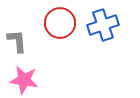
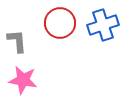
pink star: moved 1 px left
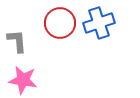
blue cross: moved 4 px left, 2 px up
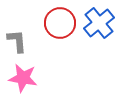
blue cross: rotated 20 degrees counterclockwise
pink star: moved 2 px up
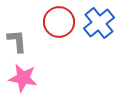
red circle: moved 1 px left, 1 px up
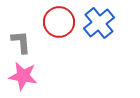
gray L-shape: moved 4 px right, 1 px down
pink star: moved 2 px up
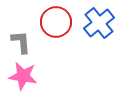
red circle: moved 3 px left
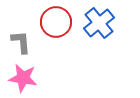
pink star: moved 2 px down
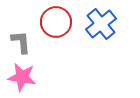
blue cross: moved 2 px right, 1 px down
pink star: moved 1 px left, 1 px up
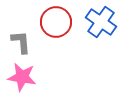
blue cross: moved 2 px up; rotated 16 degrees counterclockwise
